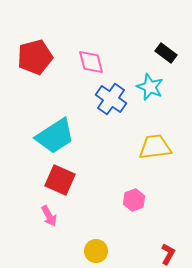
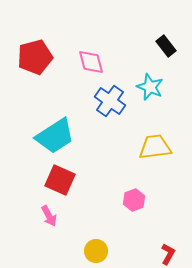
black rectangle: moved 7 px up; rotated 15 degrees clockwise
blue cross: moved 1 px left, 2 px down
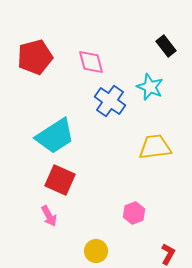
pink hexagon: moved 13 px down
